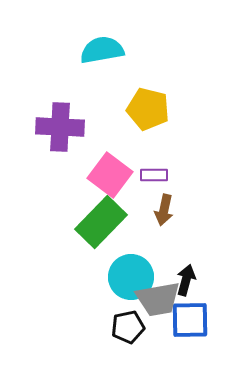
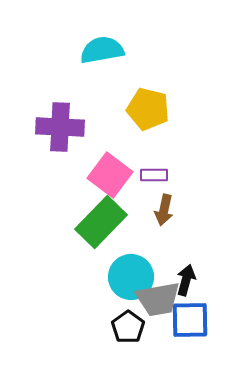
black pentagon: rotated 24 degrees counterclockwise
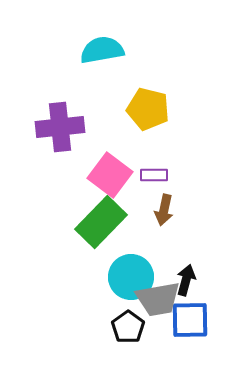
purple cross: rotated 9 degrees counterclockwise
